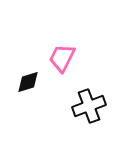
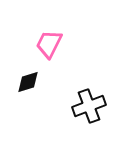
pink trapezoid: moved 13 px left, 14 px up
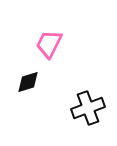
black cross: moved 1 px left, 2 px down
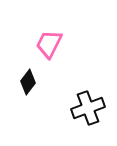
black diamond: rotated 35 degrees counterclockwise
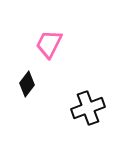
black diamond: moved 1 px left, 2 px down
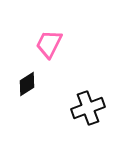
black diamond: rotated 20 degrees clockwise
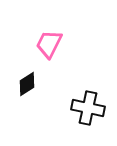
black cross: rotated 32 degrees clockwise
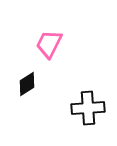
black cross: rotated 16 degrees counterclockwise
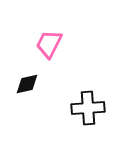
black diamond: rotated 20 degrees clockwise
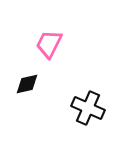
black cross: rotated 28 degrees clockwise
